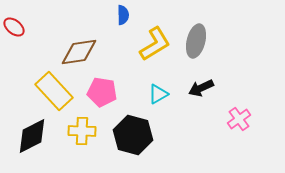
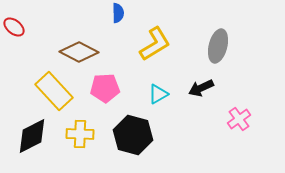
blue semicircle: moved 5 px left, 2 px up
gray ellipse: moved 22 px right, 5 px down
brown diamond: rotated 36 degrees clockwise
pink pentagon: moved 3 px right, 4 px up; rotated 12 degrees counterclockwise
yellow cross: moved 2 px left, 3 px down
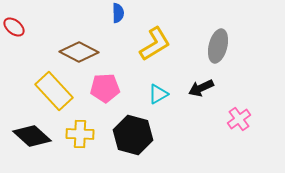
black diamond: rotated 69 degrees clockwise
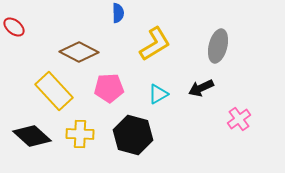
pink pentagon: moved 4 px right
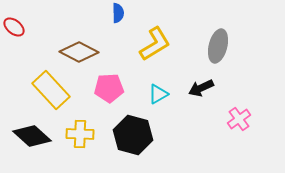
yellow rectangle: moved 3 px left, 1 px up
